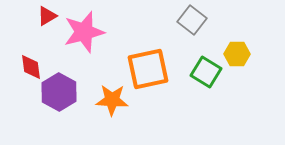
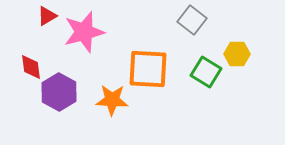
orange square: rotated 15 degrees clockwise
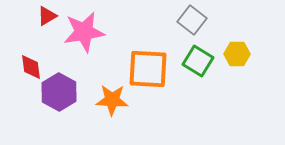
pink star: rotated 6 degrees clockwise
green square: moved 8 px left, 11 px up
